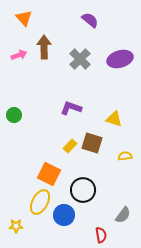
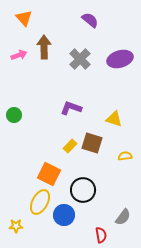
gray semicircle: moved 2 px down
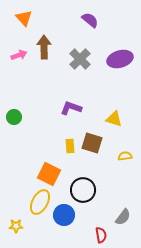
green circle: moved 2 px down
yellow rectangle: rotated 48 degrees counterclockwise
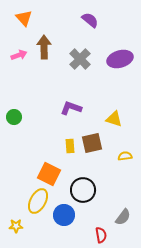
brown square: rotated 30 degrees counterclockwise
yellow ellipse: moved 2 px left, 1 px up
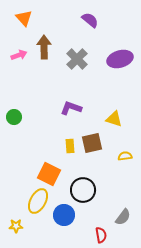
gray cross: moved 3 px left
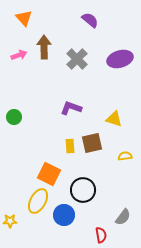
yellow star: moved 6 px left, 5 px up
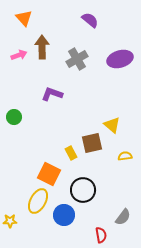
brown arrow: moved 2 px left
gray cross: rotated 15 degrees clockwise
purple L-shape: moved 19 px left, 14 px up
yellow triangle: moved 2 px left, 6 px down; rotated 24 degrees clockwise
yellow rectangle: moved 1 px right, 7 px down; rotated 24 degrees counterclockwise
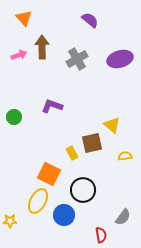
purple L-shape: moved 12 px down
yellow rectangle: moved 1 px right
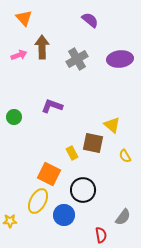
purple ellipse: rotated 10 degrees clockwise
brown square: moved 1 px right; rotated 25 degrees clockwise
yellow semicircle: rotated 112 degrees counterclockwise
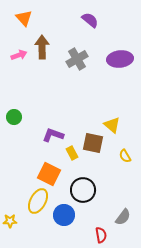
purple L-shape: moved 1 px right, 29 px down
